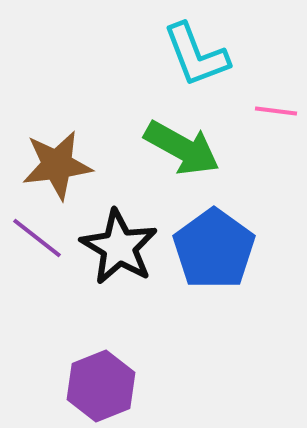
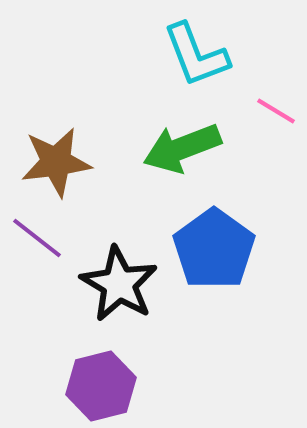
pink line: rotated 24 degrees clockwise
green arrow: rotated 130 degrees clockwise
brown star: moved 1 px left, 3 px up
black star: moved 37 px down
purple hexagon: rotated 8 degrees clockwise
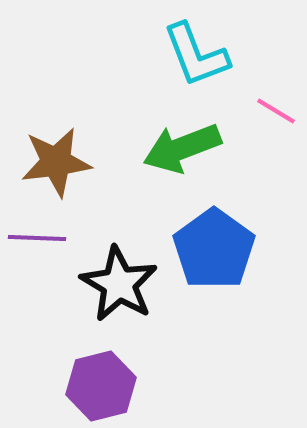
purple line: rotated 36 degrees counterclockwise
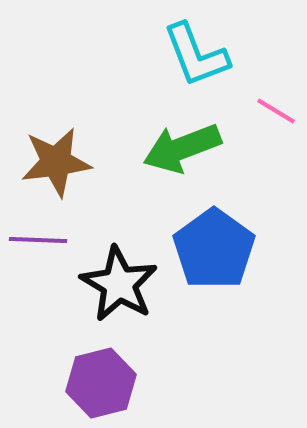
purple line: moved 1 px right, 2 px down
purple hexagon: moved 3 px up
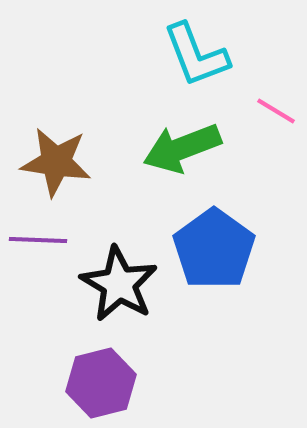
brown star: rotated 16 degrees clockwise
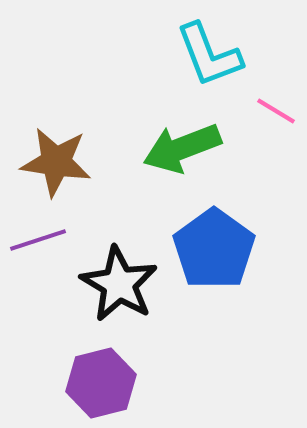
cyan L-shape: moved 13 px right
purple line: rotated 20 degrees counterclockwise
